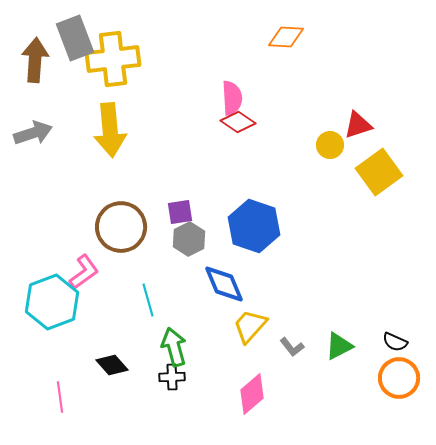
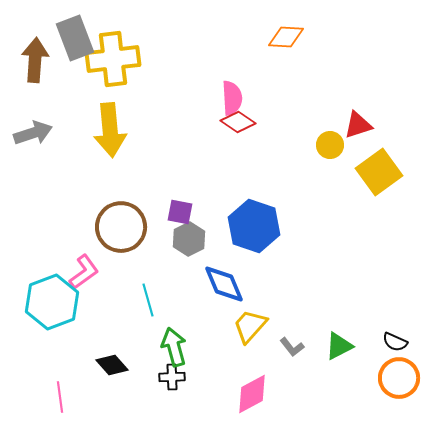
purple square: rotated 20 degrees clockwise
pink diamond: rotated 12 degrees clockwise
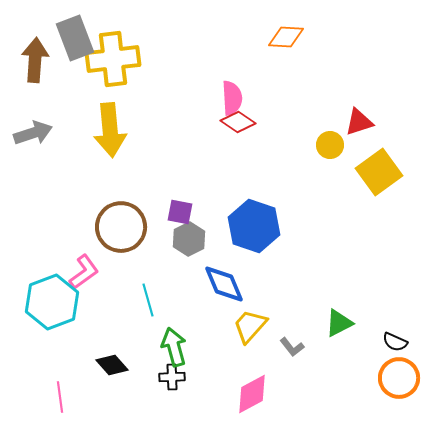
red triangle: moved 1 px right, 3 px up
green triangle: moved 23 px up
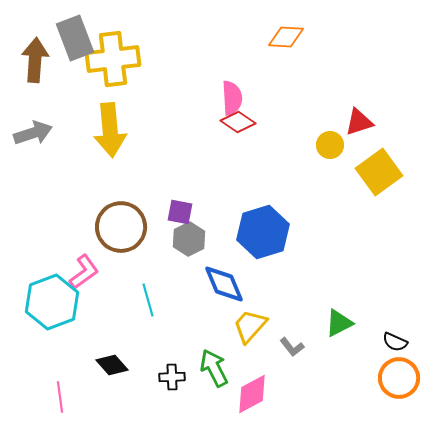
blue hexagon: moved 9 px right, 6 px down; rotated 24 degrees clockwise
green arrow: moved 40 px right, 21 px down; rotated 12 degrees counterclockwise
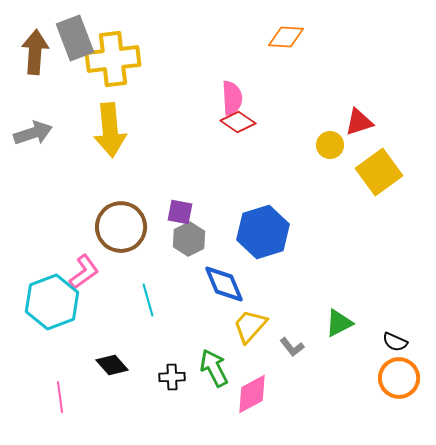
brown arrow: moved 8 px up
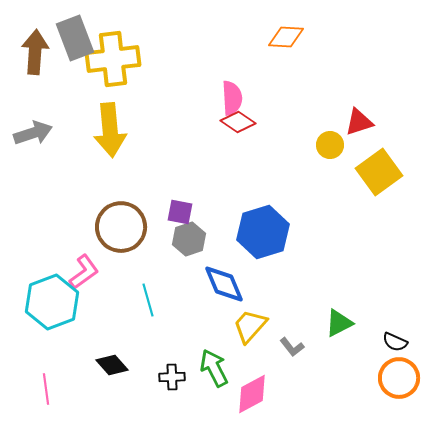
gray hexagon: rotated 8 degrees clockwise
pink line: moved 14 px left, 8 px up
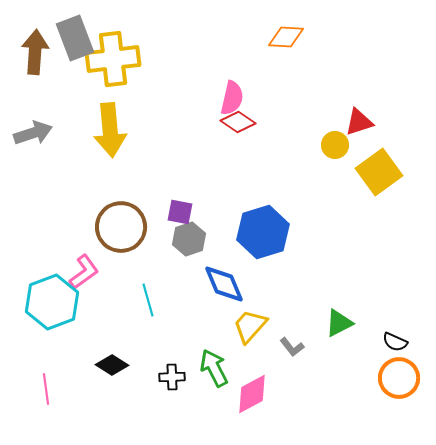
pink semicircle: rotated 16 degrees clockwise
yellow circle: moved 5 px right
black diamond: rotated 16 degrees counterclockwise
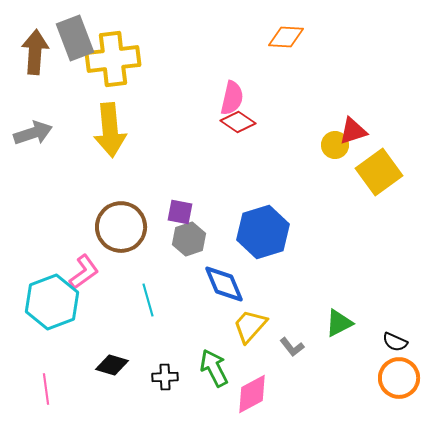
red triangle: moved 6 px left, 9 px down
black diamond: rotated 16 degrees counterclockwise
black cross: moved 7 px left
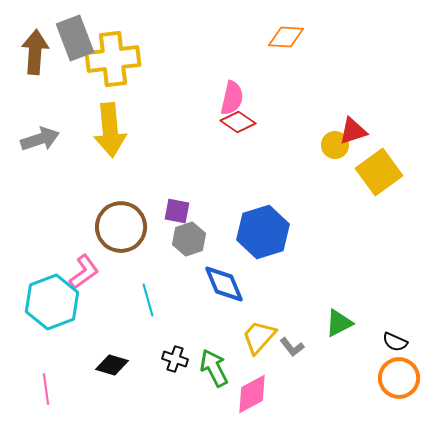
gray arrow: moved 7 px right, 6 px down
purple square: moved 3 px left, 1 px up
yellow trapezoid: moved 9 px right, 11 px down
black cross: moved 10 px right, 18 px up; rotated 20 degrees clockwise
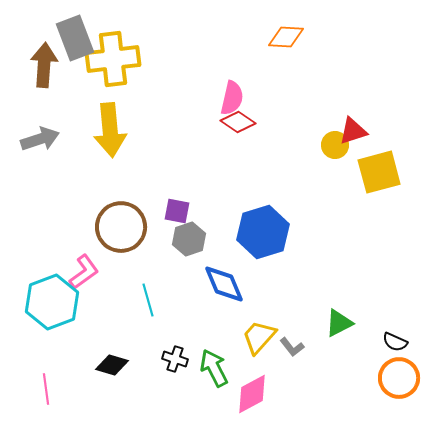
brown arrow: moved 9 px right, 13 px down
yellow square: rotated 21 degrees clockwise
